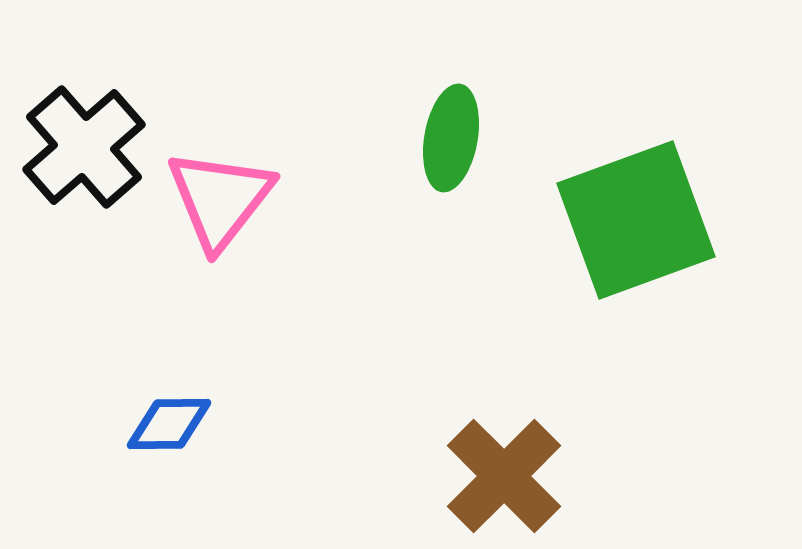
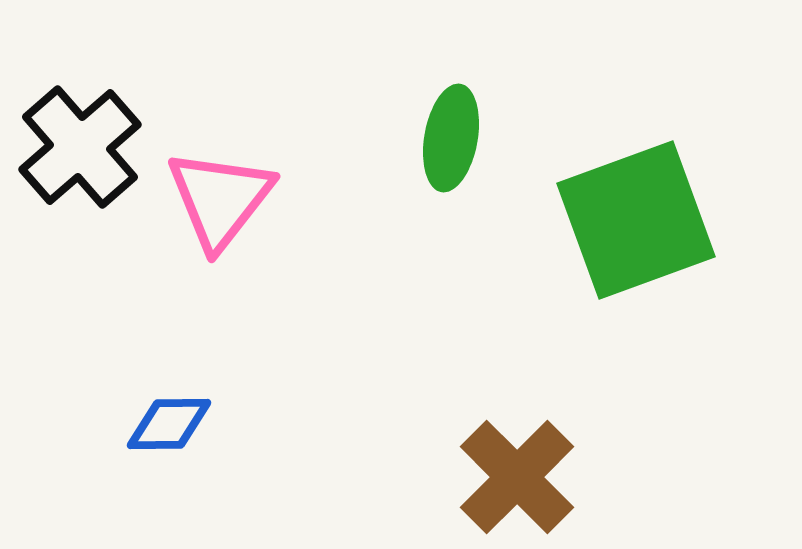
black cross: moved 4 px left
brown cross: moved 13 px right, 1 px down
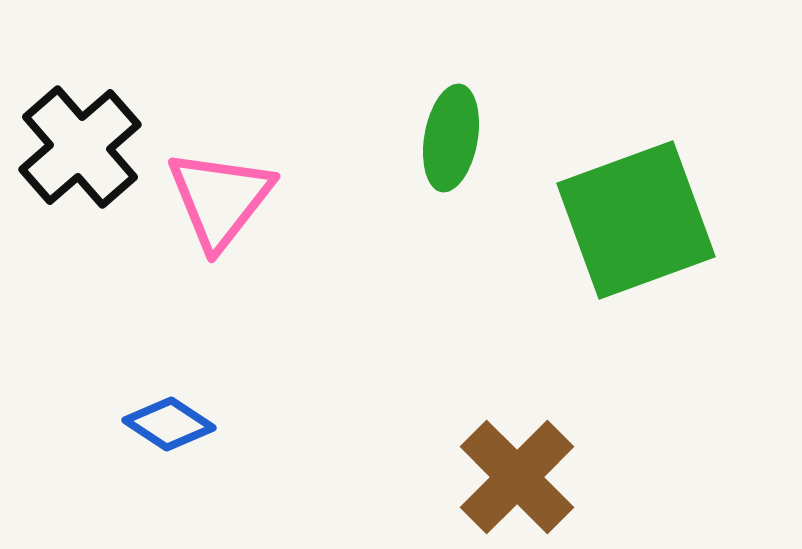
blue diamond: rotated 34 degrees clockwise
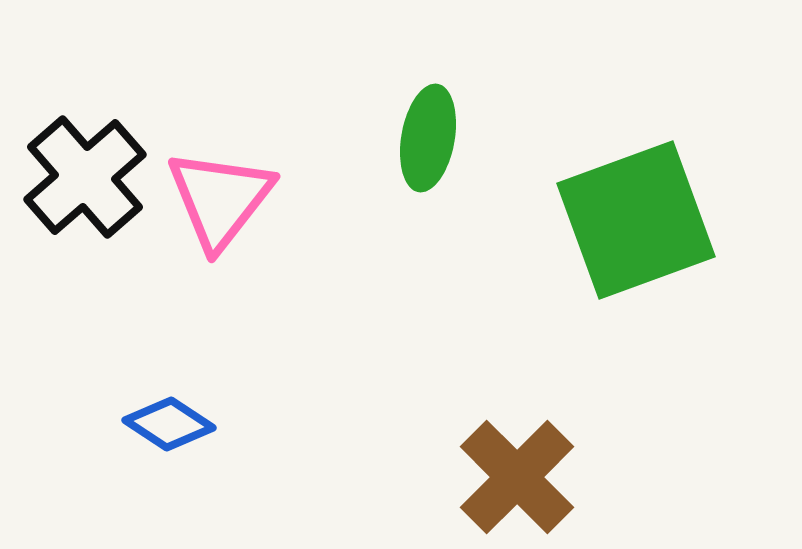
green ellipse: moved 23 px left
black cross: moved 5 px right, 30 px down
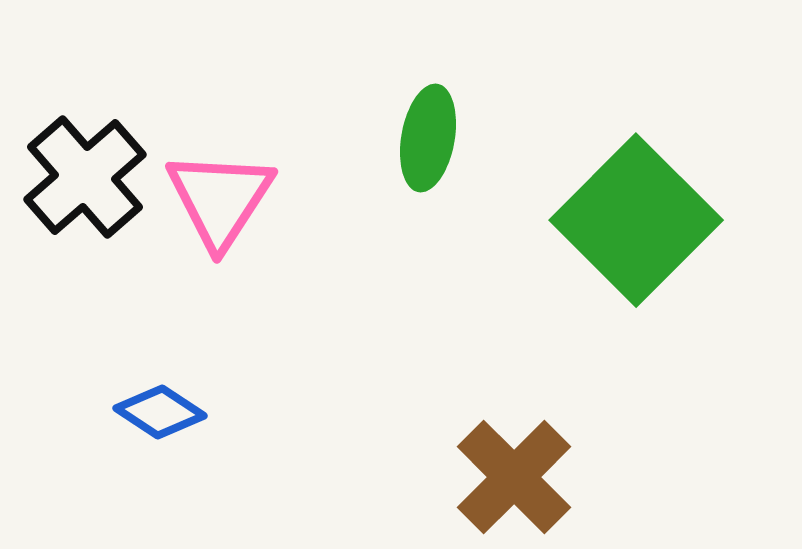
pink triangle: rotated 5 degrees counterclockwise
green square: rotated 25 degrees counterclockwise
blue diamond: moved 9 px left, 12 px up
brown cross: moved 3 px left
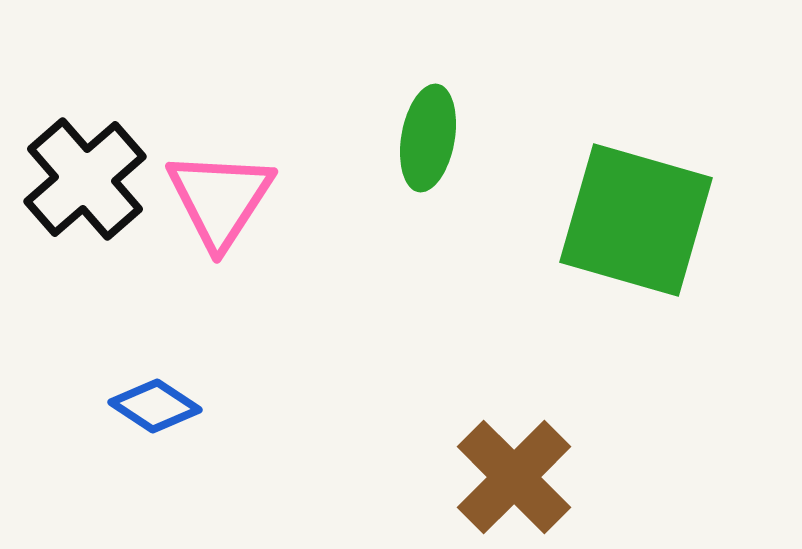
black cross: moved 2 px down
green square: rotated 29 degrees counterclockwise
blue diamond: moved 5 px left, 6 px up
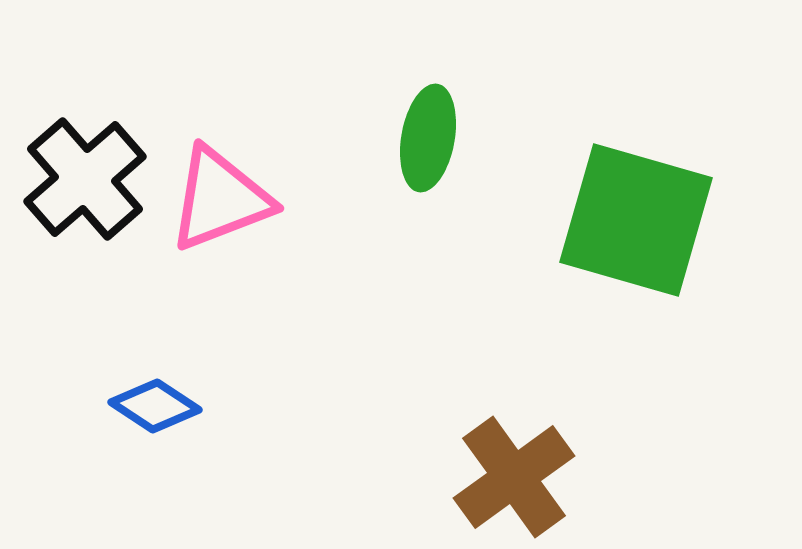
pink triangle: rotated 36 degrees clockwise
brown cross: rotated 9 degrees clockwise
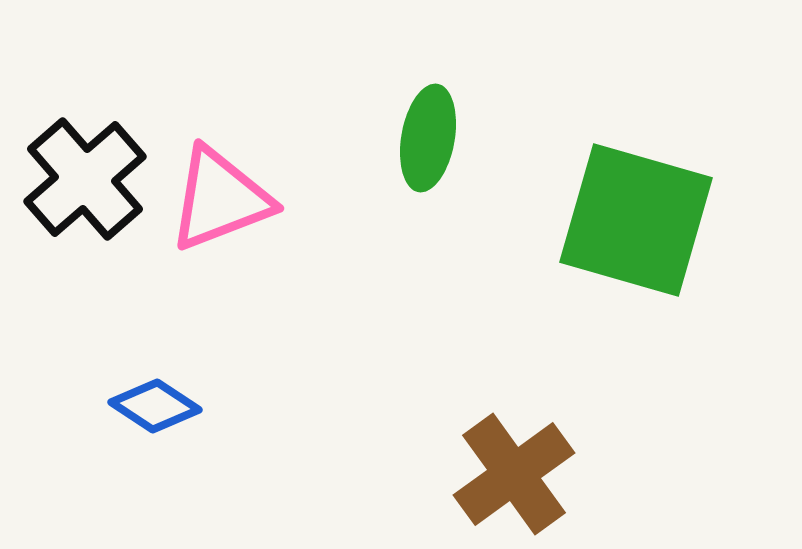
brown cross: moved 3 px up
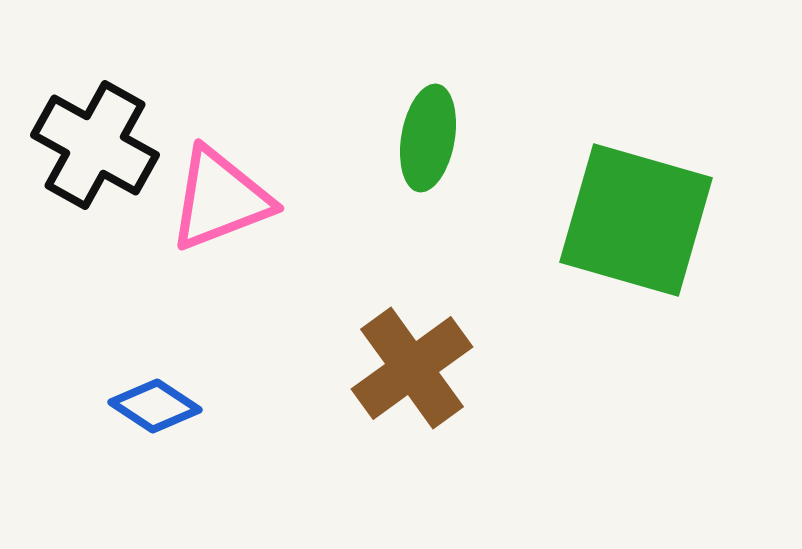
black cross: moved 10 px right, 34 px up; rotated 20 degrees counterclockwise
brown cross: moved 102 px left, 106 px up
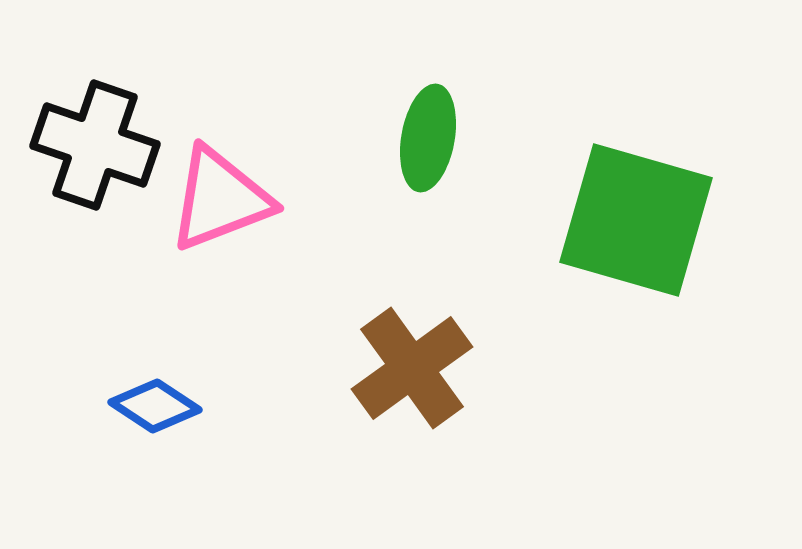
black cross: rotated 10 degrees counterclockwise
